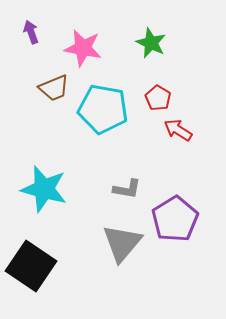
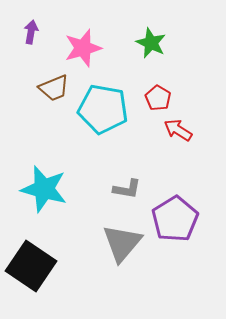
purple arrow: rotated 30 degrees clockwise
pink star: rotated 27 degrees counterclockwise
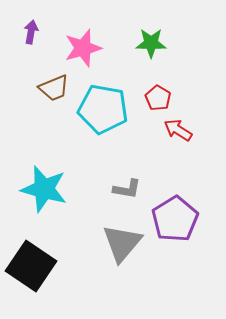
green star: rotated 24 degrees counterclockwise
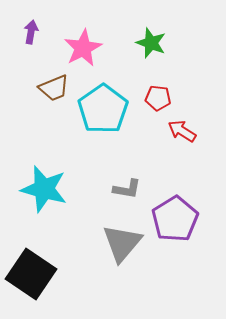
green star: rotated 20 degrees clockwise
pink star: rotated 12 degrees counterclockwise
red pentagon: rotated 25 degrees counterclockwise
cyan pentagon: rotated 27 degrees clockwise
red arrow: moved 4 px right, 1 px down
black square: moved 8 px down
